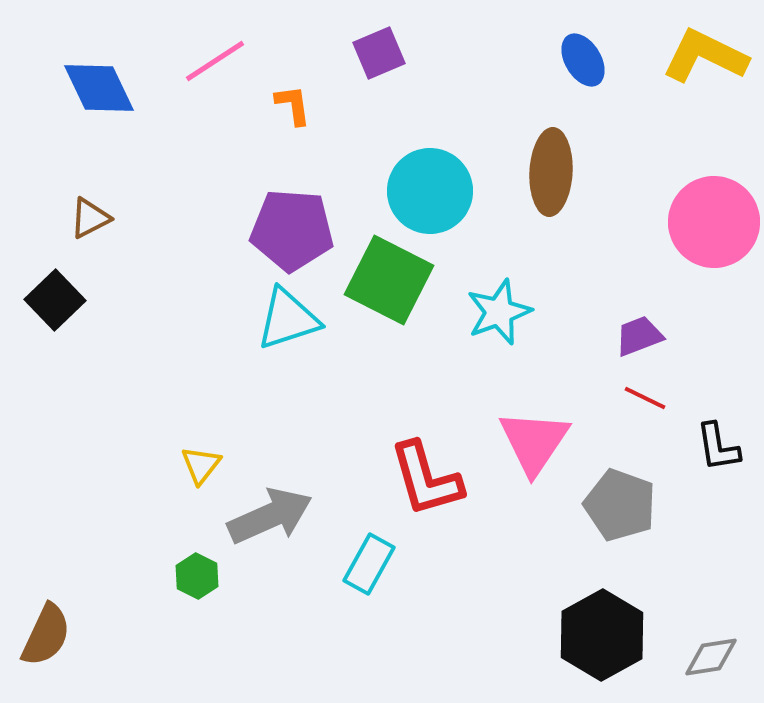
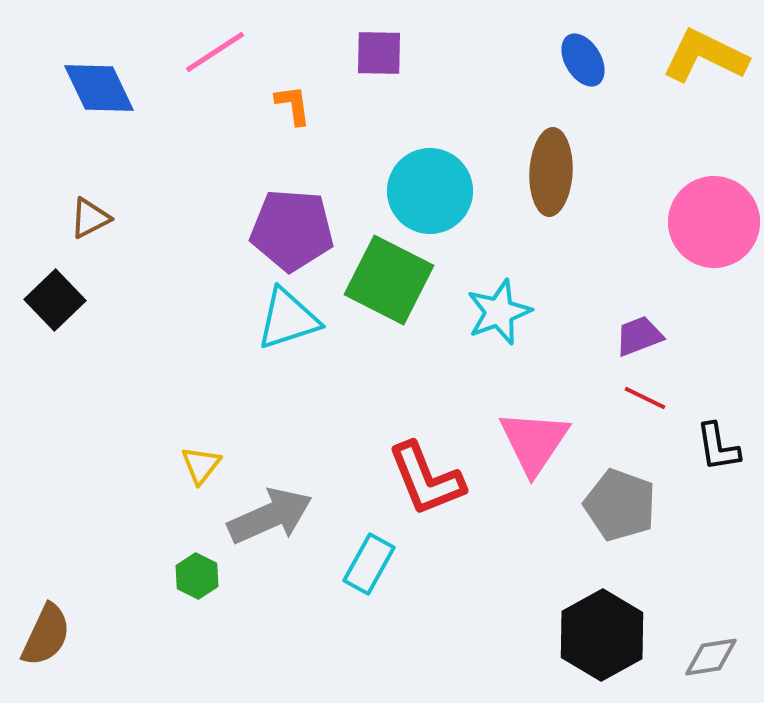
purple square: rotated 24 degrees clockwise
pink line: moved 9 px up
red L-shape: rotated 6 degrees counterclockwise
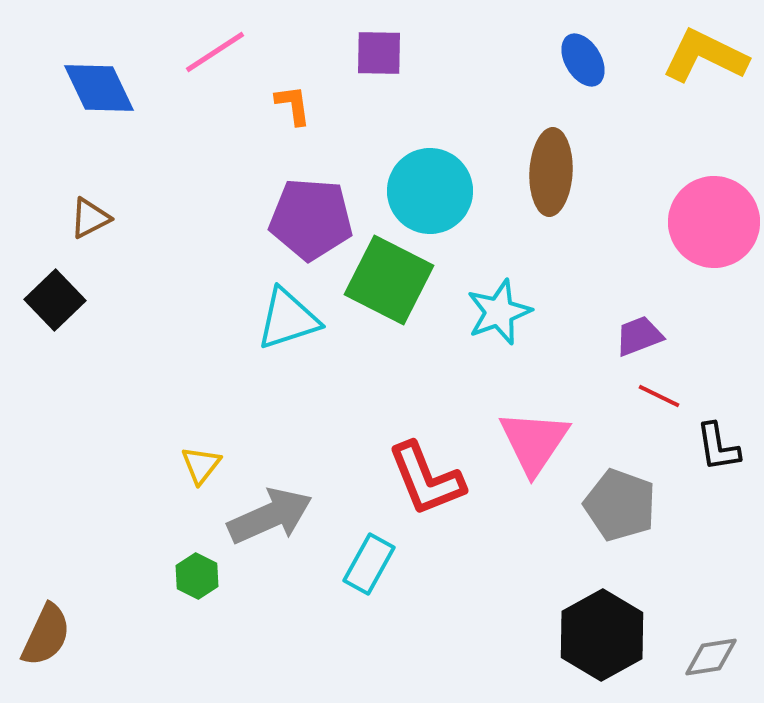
purple pentagon: moved 19 px right, 11 px up
red line: moved 14 px right, 2 px up
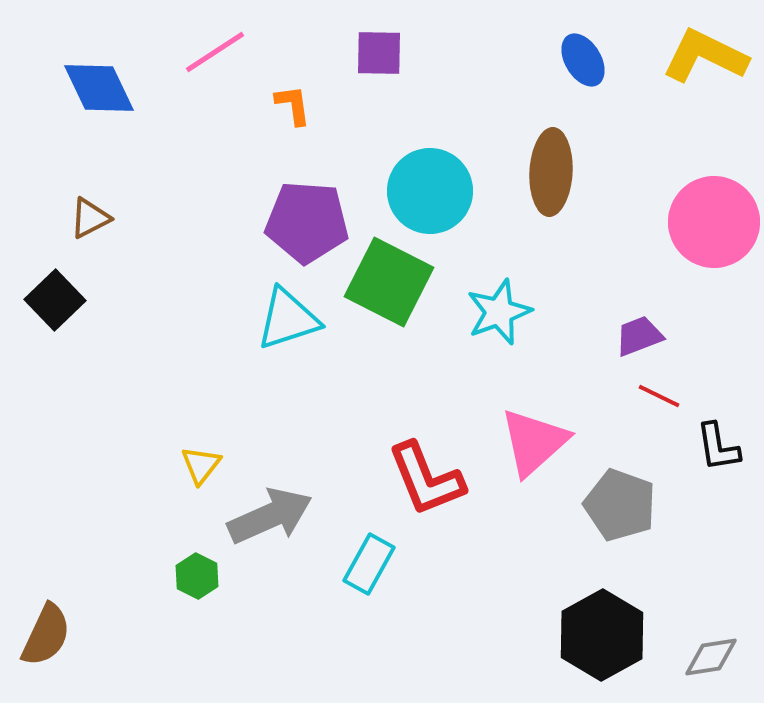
purple pentagon: moved 4 px left, 3 px down
green square: moved 2 px down
pink triangle: rotated 14 degrees clockwise
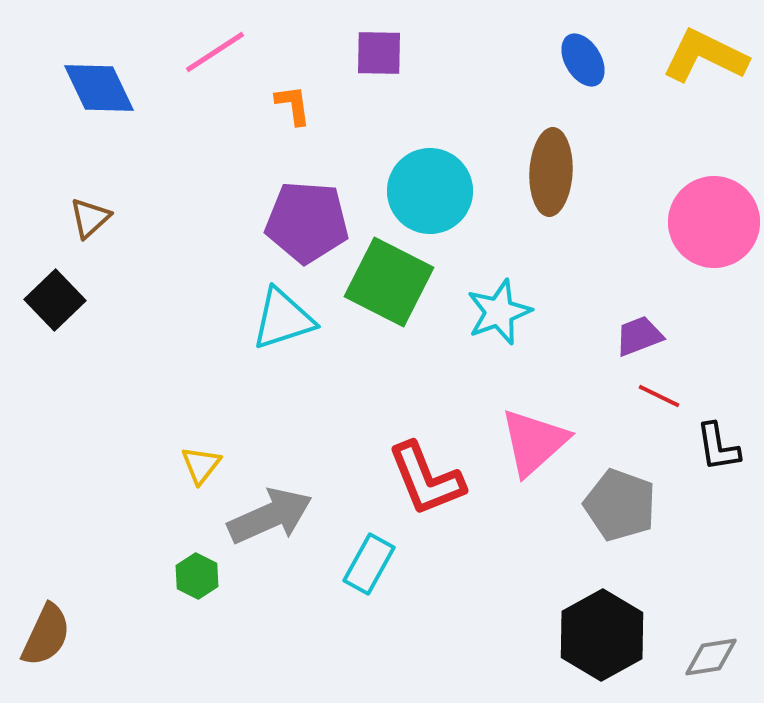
brown triangle: rotated 15 degrees counterclockwise
cyan triangle: moved 5 px left
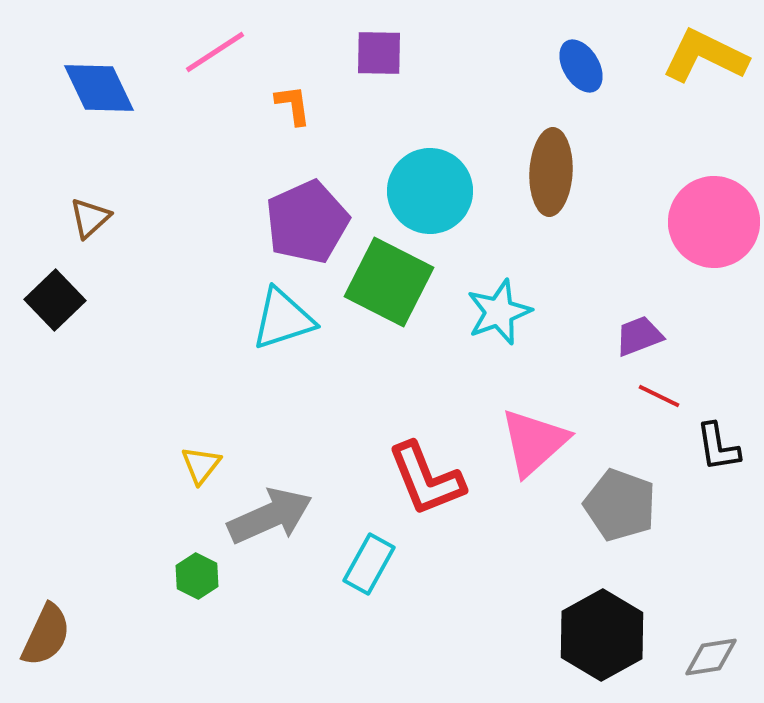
blue ellipse: moved 2 px left, 6 px down
purple pentagon: rotated 28 degrees counterclockwise
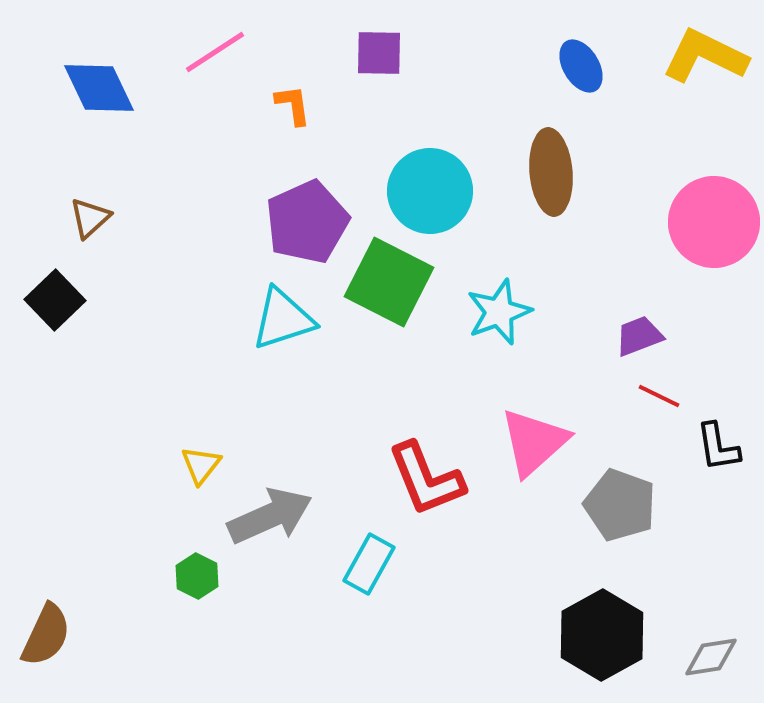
brown ellipse: rotated 8 degrees counterclockwise
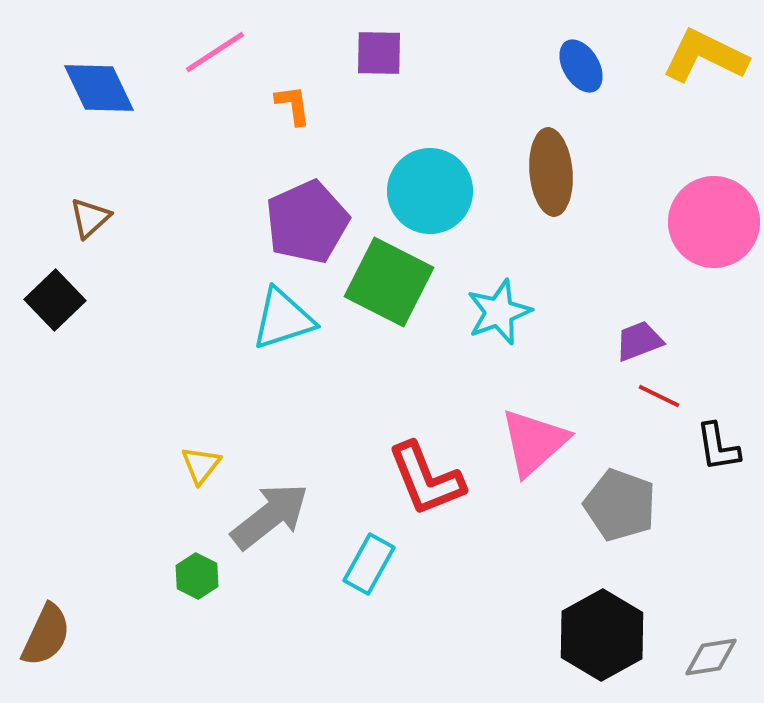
purple trapezoid: moved 5 px down
gray arrow: rotated 14 degrees counterclockwise
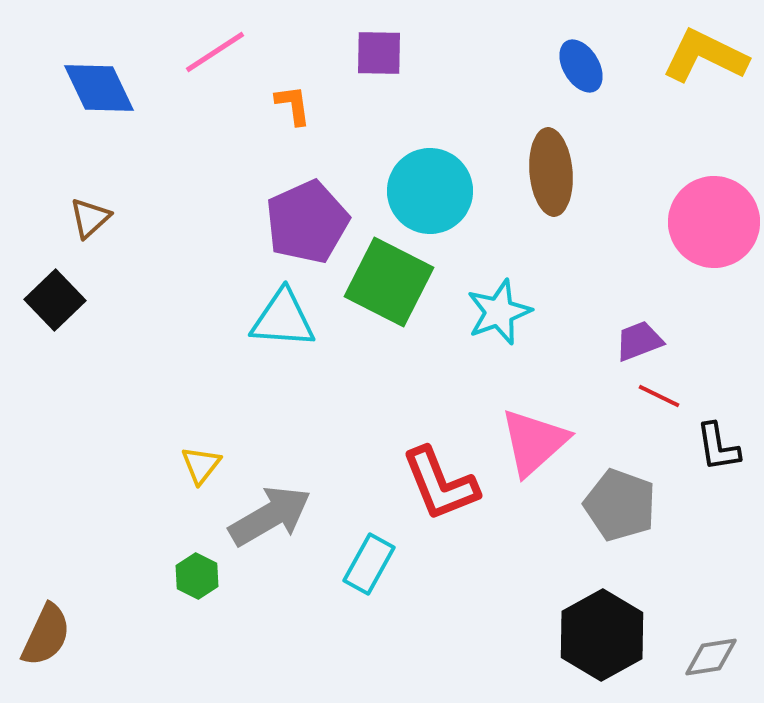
cyan triangle: rotated 22 degrees clockwise
red L-shape: moved 14 px right, 5 px down
gray arrow: rotated 8 degrees clockwise
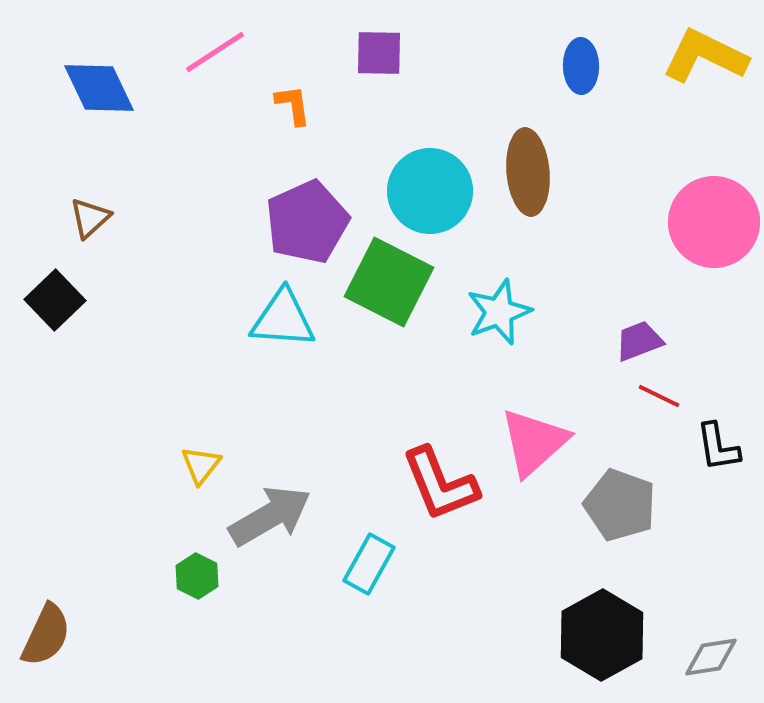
blue ellipse: rotated 30 degrees clockwise
brown ellipse: moved 23 px left
